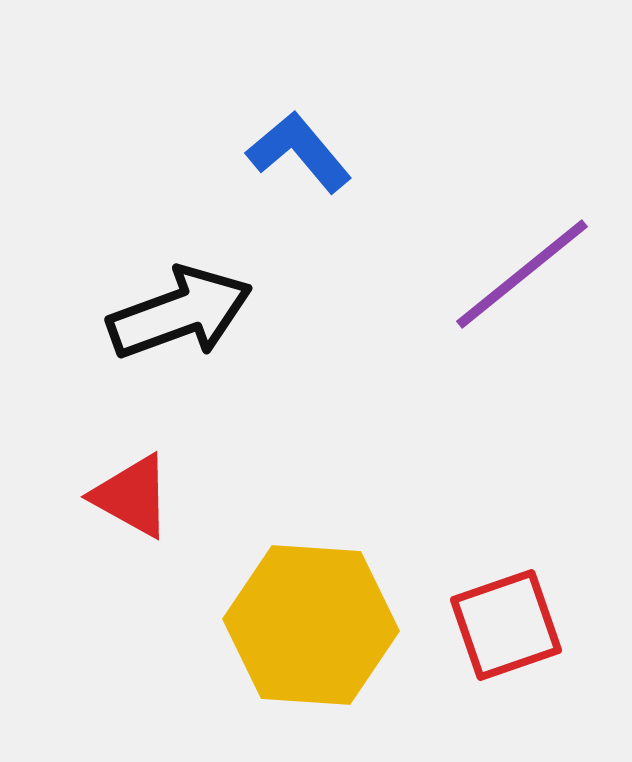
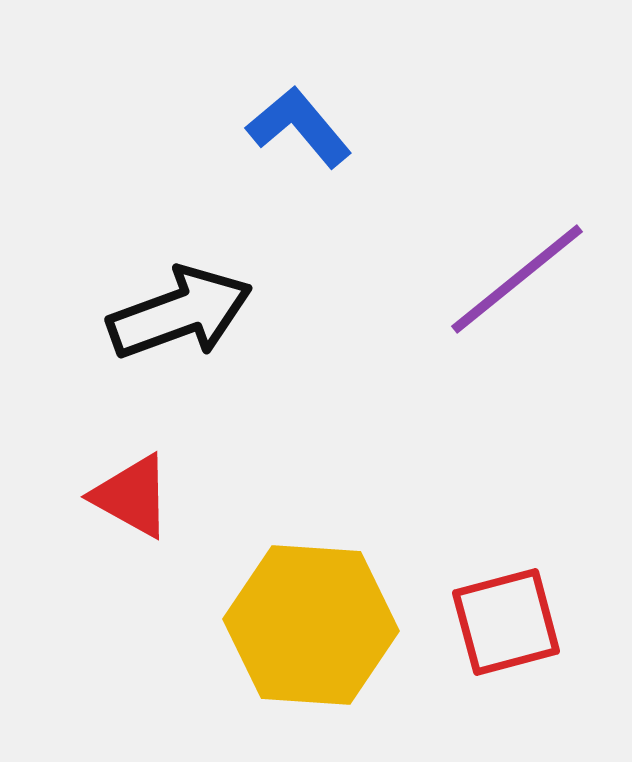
blue L-shape: moved 25 px up
purple line: moved 5 px left, 5 px down
red square: moved 3 px up; rotated 4 degrees clockwise
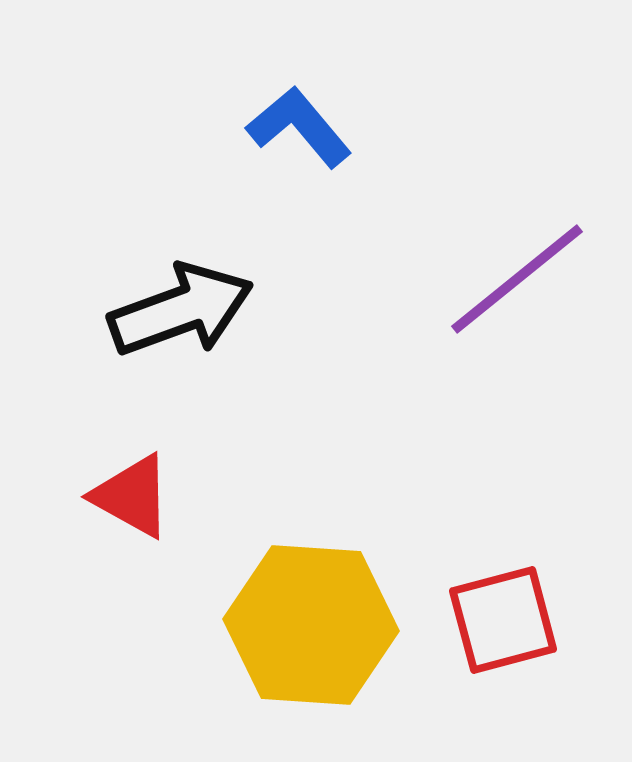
black arrow: moved 1 px right, 3 px up
red square: moved 3 px left, 2 px up
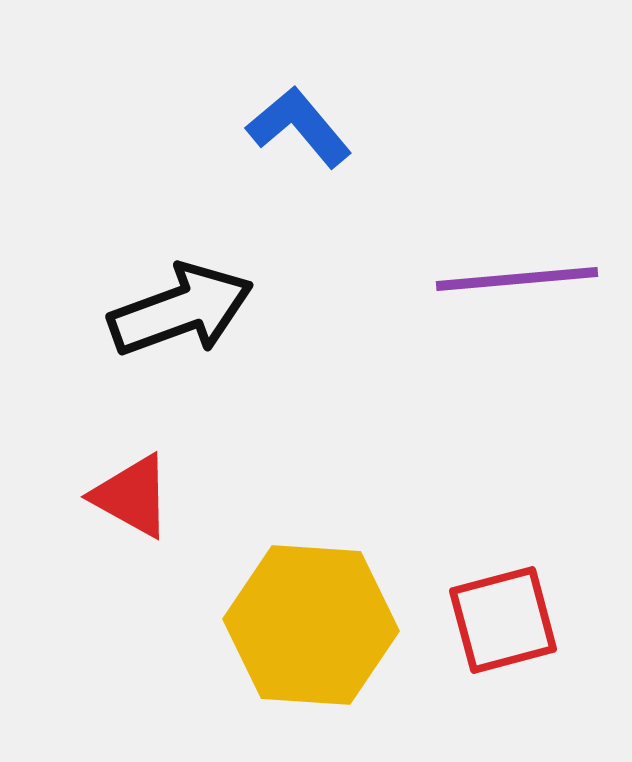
purple line: rotated 34 degrees clockwise
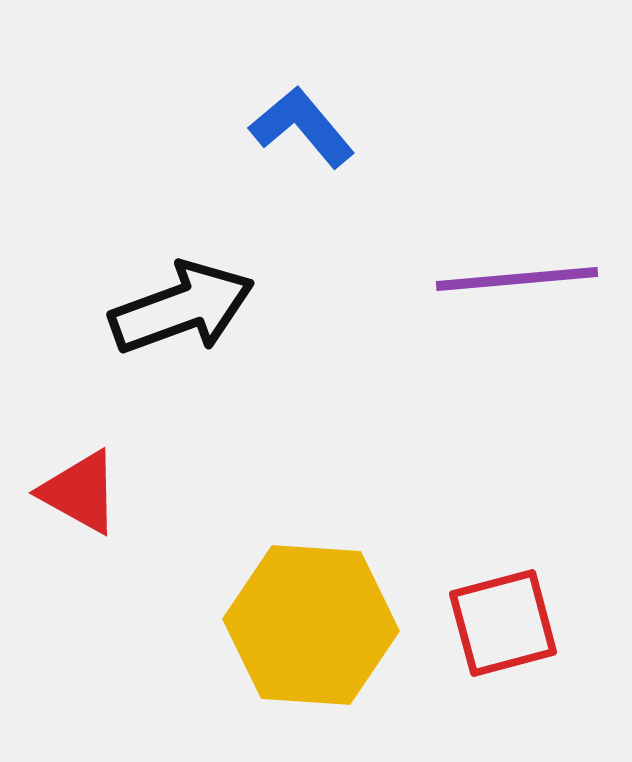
blue L-shape: moved 3 px right
black arrow: moved 1 px right, 2 px up
red triangle: moved 52 px left, 4 px up
red square: moved 3 px down
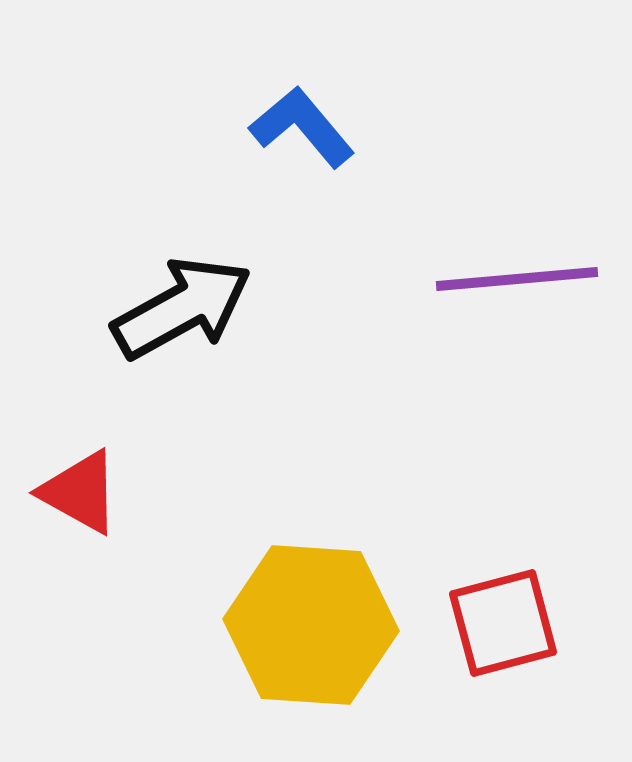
black arrow: rotated 9 degrees counterclockwise
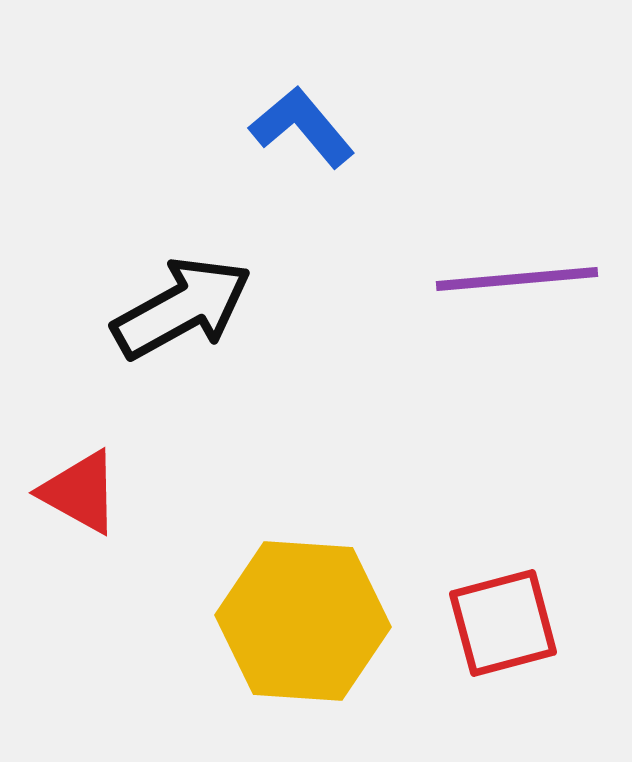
yellow hexagon: moved 8 px left, 4 px up
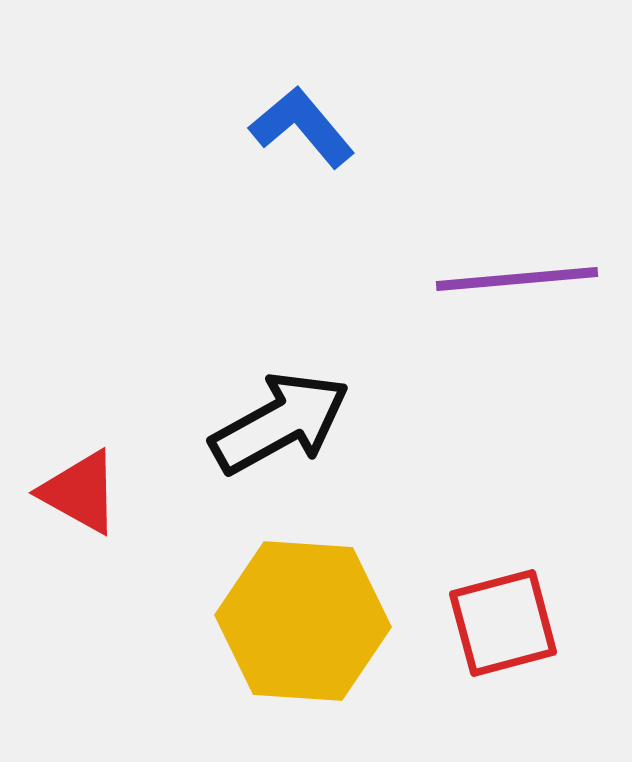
black arrow: moved 98 px right, 115 px down
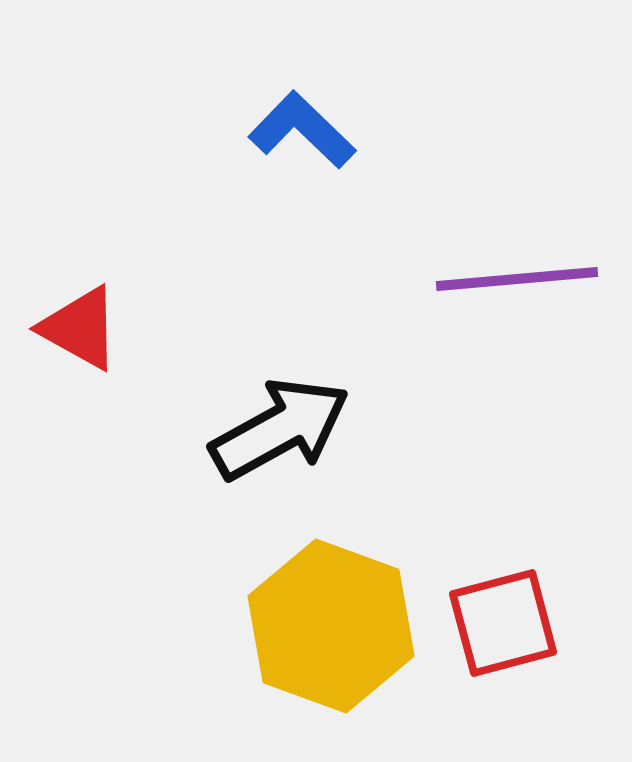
blue L-shape: moved 3 px down; rotated 6 degrees counterclockwise
black arrow: moved 6 px down
red triangle: moved 164 px up
yellow hexagon: moved 28 px right, 5 px down; rotated 16 degrees clockwise
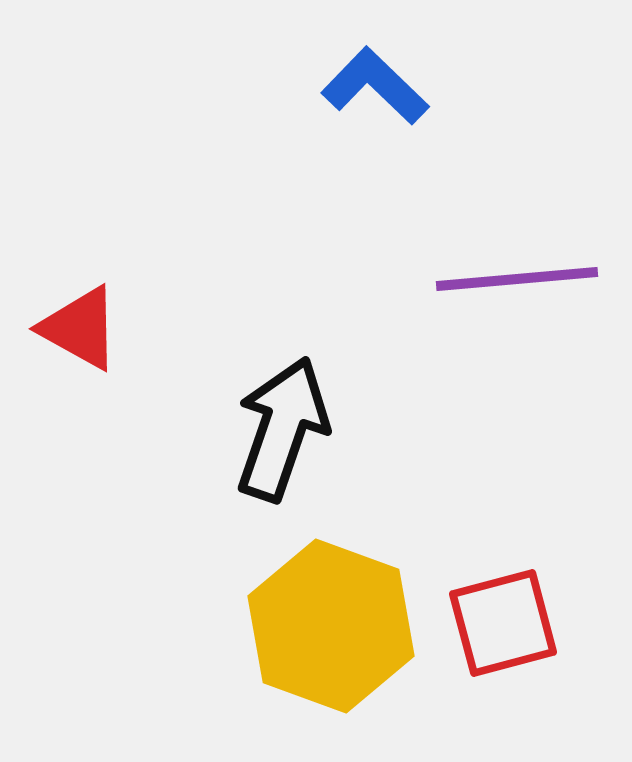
blue L-shape: moved 73 px right, 44 px up
black arrow: moved 2 px right; rotated 42 degrees counterclockwise
